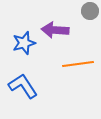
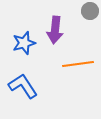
purple arrow: rotated 88 degrees counterclockwise
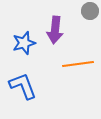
blue L-shape: rotated 12 degrees clockwise
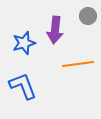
gray circle: moved 2 px left, 5 px down
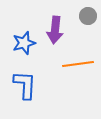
blue L-shape: moved 2 px right, 1 px up; rotated 24 degrees clockwise
